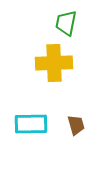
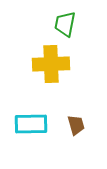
green trapezoid: moved 1 px left, 1 px down
yellow cross: moved 3 px left, 1 px down
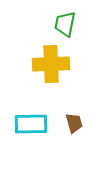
brown trapezoid: moved 2 px left, 2 px up
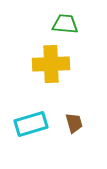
green trapezoid: rotated 84 degrees clockwise
cyan rectangle: rotated 16 degrees counterclockwise
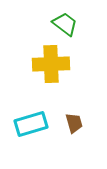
green trapezoid: rotated 32 degrees clockwise
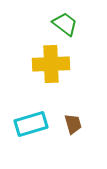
brown trapezoid: moved 1 px left, 1 px down
